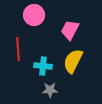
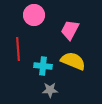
yellow semicircle: rotated 85 degrees clockwise
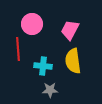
pink circle: moved 2 px left, 9 px down
yellow semicircle: rotated 120 degrees counterclockwise
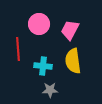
pink circle: moved 7 px right
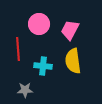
gray star: moved 25 px left
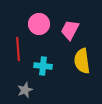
yellow semicircle: moved 9 px right
gray star: rotated 21 degrees counterclockwise
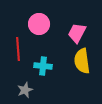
pink trapezoid: moved 7 px right, 3 px down
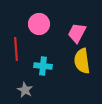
red line: moved 2 px left
gray star: rotated 21 degrees counterclockwise
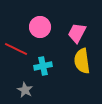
pink circle: moved 1 px right, 3 px down
red line: rotated 60 degrees counterclockwise
cyan cross: rotated 18 degrees counterclockwise
